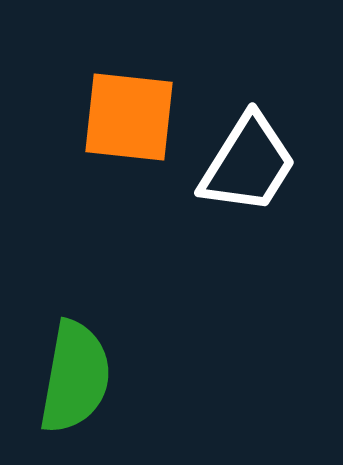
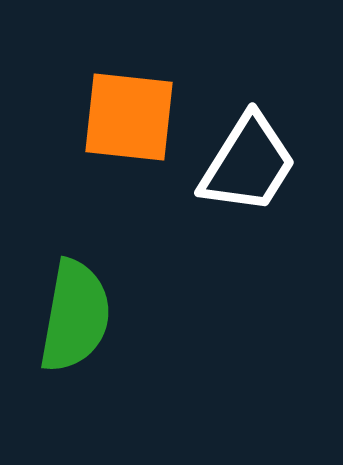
green semicircle: moved 61 px up
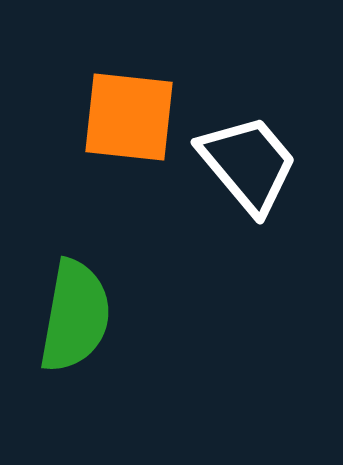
white trapezoid: rotated 72 degrees counterclockwise
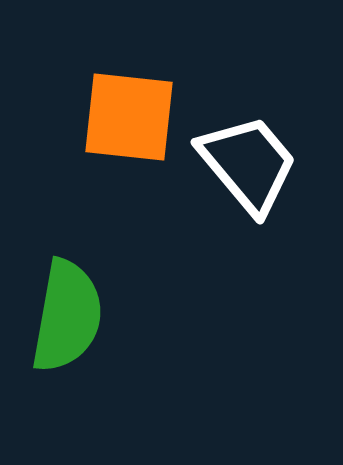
green semicircle: moved 8 px left
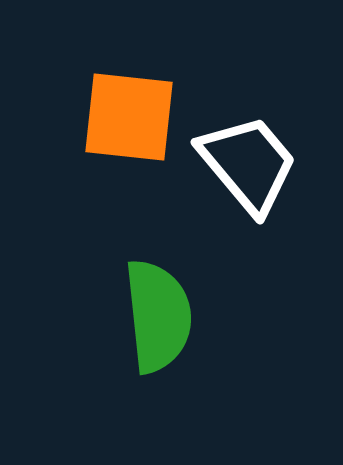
green semicircle: moved 91 px right; rotated 16 degrees counterclockwise
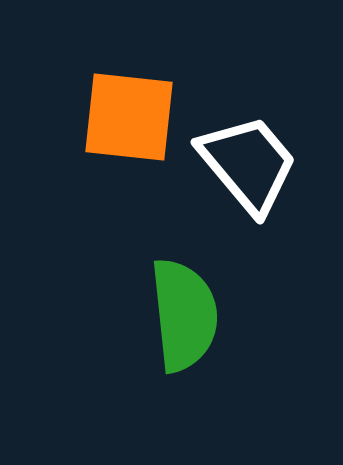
green semicircle: moved 26 px right, 1 px up
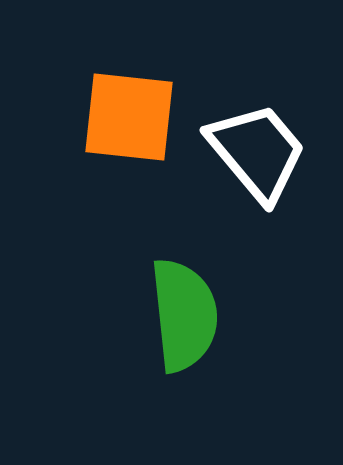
white trapezoid: moved 9 px right, 12 px up
